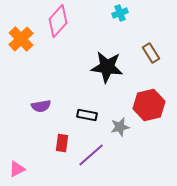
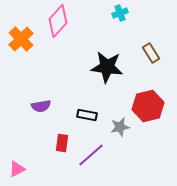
red hexagon: moved 1 px left, 1 px down
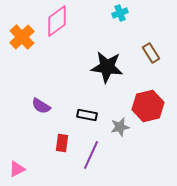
pink diamond: moved 1 px left; rotated 12 degrees clockwise
orange cross: moved 1 px right, 2 px up
purple semicircle: rotated 42 degrees clockwise
purple line: rotated 24 degrees counterclockwise
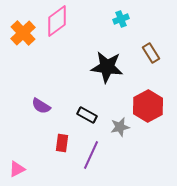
cyan cross: moved 1 px right, 6 px down
orange cross: moved 1 px right, 4 px up
red hexagon: rotated 16 degrees counterclockwise
black rectangle: rotated 18 degrees clockwise
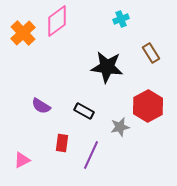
black rectangle: moved 3 px left, 4 px up
pink triangle: moved 5 px right, 9 px up
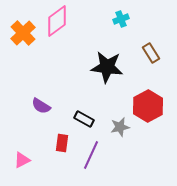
black rectangle: moved 8 px down
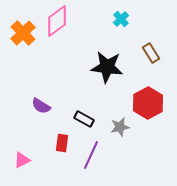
cyan cross: rotated 21 degrees counterclockwise
red hexagon: moved 3 px up
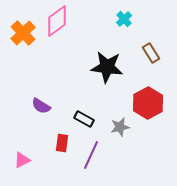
cyan cross: moved 3 px right
